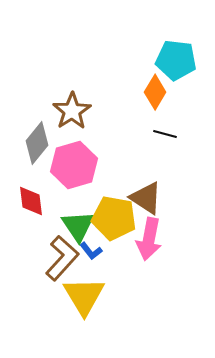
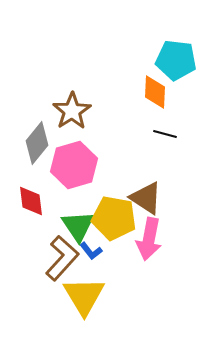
orange diamond: rotated 28 degrees counterclockwise
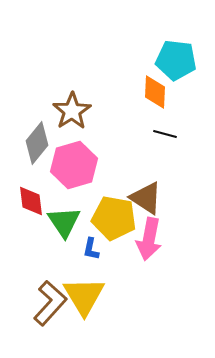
green triangle: moved 14 px left, 4 px up
blue L-shape: moved 2 px up; rotated 50 degrees clockwise
brown L-shape: moved 12 px left, 45 px down
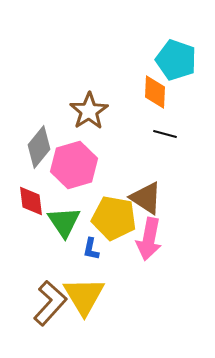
cyan pentagon: rotated 12 degrees clockwise
brown star: moved 17 px right
gray diamond: moved 2 px right, 4 px down
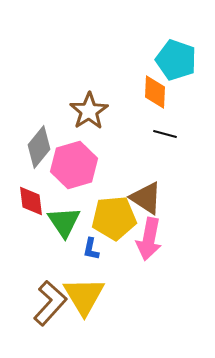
yellow pentagon: rotated 15 degrees counterclockwise
